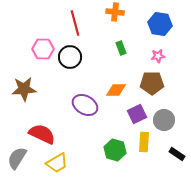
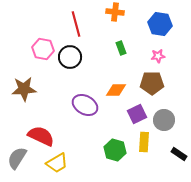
red line: moved 1 px right, 1 px down
pink hexagon: rotated 10 degrees clockwise
red semicircle: moved 1 px left, 2 px down
black rectangle: moved 2 px right
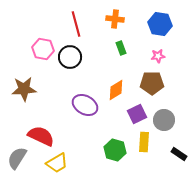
orange cross: moved 7 px down
orange diamond: rotated 30 degrees counterclockwise
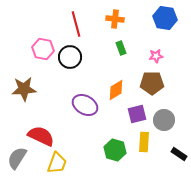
blue hexagon: moved 5 px right, 6 px up
pink star: moved 2 px left
purple square: rotated 12 degrees clockwise
yellow trapezoid: rotated 40 degrees counterclockwise
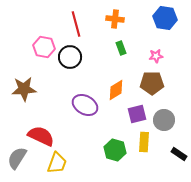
pink hexagon: moved 1 px right, 2 px up
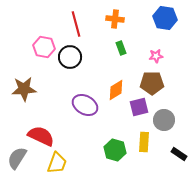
purple square: moved 2 px right, 7 px up
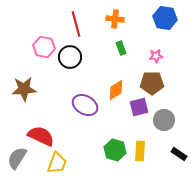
yellow rectangle: moved 4 px left, 9 px down
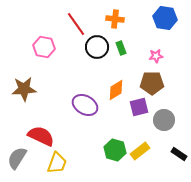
red line: rotated 20 degrees counterclockwise
black circle: moved 27 px right, 10 px up
yellow rectangle: rotated 48 degrees clockwise
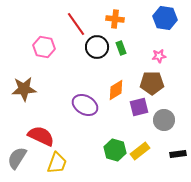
pink star: moved 3 px right
black rectangle: moved 1 px left; rotated 42 degrees counterclockwise
